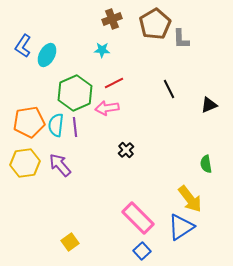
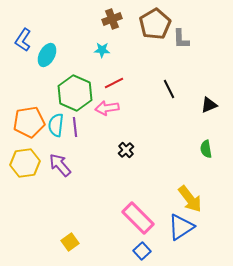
blue L-shape: moved 6 px up
green hexagon: rotated 12 degrees counterclockwise
green semicircle: moved 15 px up
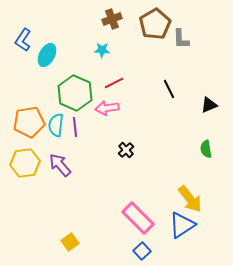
blue triangle: moved 1 px right, 2 px up
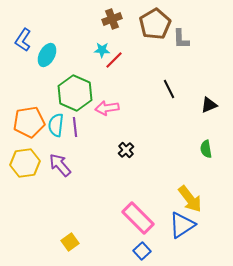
red line: moved 23 px up; rotated 18 degrees counterclockwise
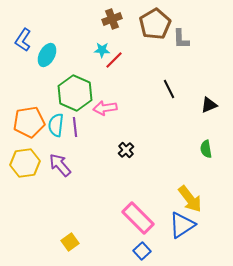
pink arrow: moved 2 px left
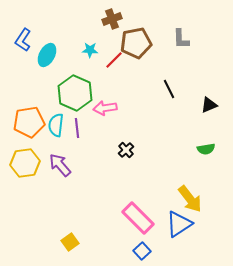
brown pentagon: moved 19 px left, 19 px down; rotated 20 degrees clockwise
cyan star: moved 12 px left
purple line: moved 2 px right, 1 px down
green semicircle: rotated 90 degrees counterclockwise
blue triangle: moved 3 px left, 1 px up
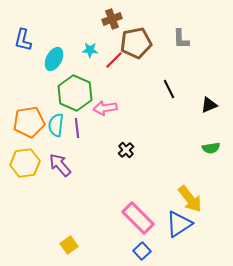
blue L-shape: rotated 20 degrees counterclockwise
cyan ellipse: moved 7 px right, 4 px down
green semicircle: moved 5 px right, 1 px up
yellow square: moved 1 px left, 3 px down
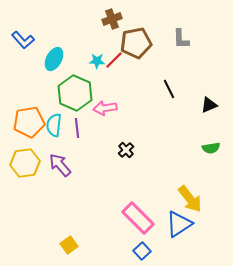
blue L-shape: rotated 55 degrees counterclockwise
cyan star: moved 7 px right, 11 px down
cyan semicircle: moved 2 px left
